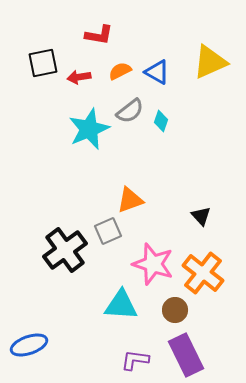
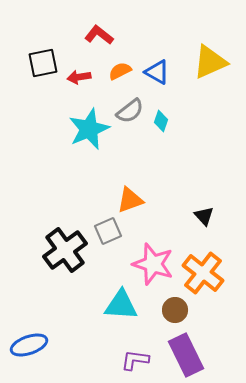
red L-shape: rotated 152 degrees counterclockwise
black triangle: moved 3 px right
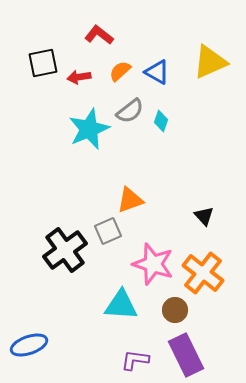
orange semicircle: rotated 15 degrees counterclockwise
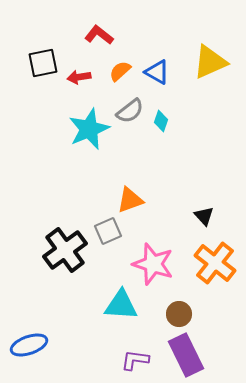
orange cross: moved 12 px right, 10 px up
brown circle: moved 4 px right, 4 px down
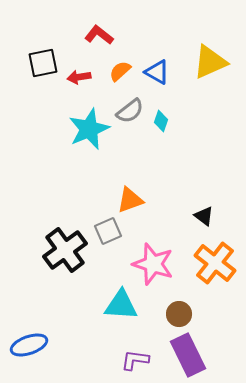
black triangle: rotated 10 degrees counterclockwise
purple rectangle: moved 2 px right
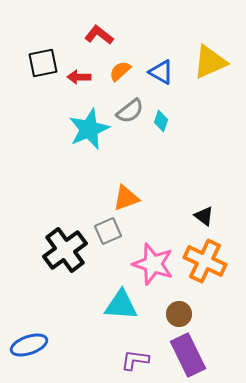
blue triangle: moved 4 px right
red arrow: rotated 10 degrees clockwise
orange triangle: moved 4 px left, 2 px up
orange cross: moved 10 px left, 2 px up; rotated 12 degrees counterclockwise
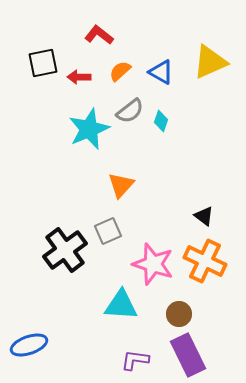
orange triangle: moved 5 px left, 13 px up; rotated 28 degrees counterclockwise
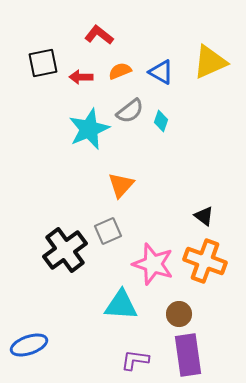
orange semicircle: rotated 20 degrees clockwise
red arrow: moved 2 px right
orange cross: rotated 6 degrees counterclockwise
purple rectangle: rotated 18 degrees clockwise
